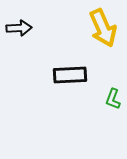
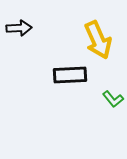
yellow arrow: moved 5 px left, 12 px down
green L-shape: rotated 60 degrees counterclockwise
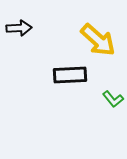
yellow arrow: rotated 24 degrees counterclockwise
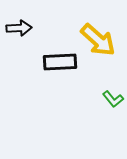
black rectangle: moved 10 px left, 13 px up
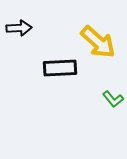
yellow arrow: moved 2 px down
black rectangle: moved 6 px down
